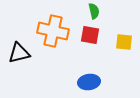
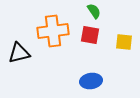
green semicircle: rotated 21 degrees counterclockwise
orange cross: rotated 20 degrees counterclockwise
blue ellipse: moved 2 px right, 1 px up
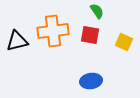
green semicircle: moved 3 px right
yellow square: rotated 18 degrees clockwise
black triangle: moved 2 px left, 12 px up
